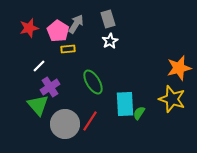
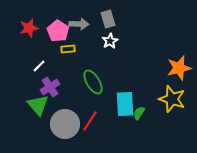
gray arrow: moved 3 px right; rotated 60 degrees clockwise
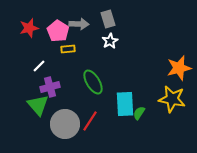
purple cross: rotated 18 degrees clockwise
yellow star: rotated 8 degrees counterclockwise
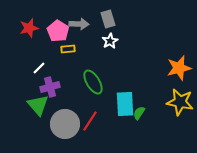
white line: moved 2 px down
yellow star: moved 8 px right, 3 px down
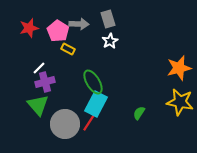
yellow rectangle: rotated 32 degrees clockwise
purple cross: moved 5 px left, 5 px up
cyan rectangle: moved 29 px left; rotated 30 degrees clockwise
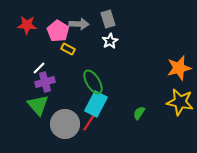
red star: moved 2 px left, 3 px up; rotated 18 degrees clockwise
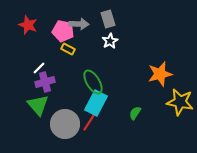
red star: moved 1 px right; rotated 18 degrees clockwise
pink pentagon: moved 5 px right; rotated 20 degrees counterclockwise
orange star: moved 19 px left, 6 px down
cyan rectangle: moved 1 px up
green semicircle: moved 4 px left
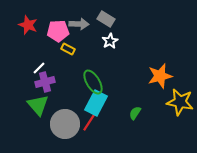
gray rectangle: moved 2 px left; rotated 42 degrees counterclockwise
pink pentagon: moved 5 px left; rotated 15 degrees counterclockwise
orange star: moved 2 px down
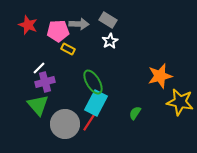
gray rectangle: moved 2 px right, 1 px down
